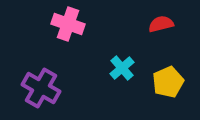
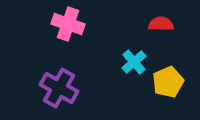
red semicircle: rotated 15 degrees clockwise
cyan cross: moved 12 px right, 6 px up
purple cross: moved 18 px right
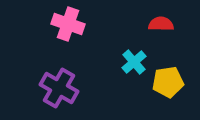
yellow pentagon: rotated 16 degrees clockwise
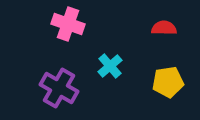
red semicircle: moved 3 px right, 4 px down
cyan cross: moved 24 px left, 4 px down
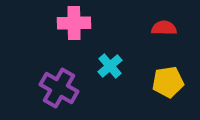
pink cross: moved 6 px right, 1 px up; rotated 20 degrees counterclockwise
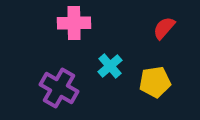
red semicircle: rotated 50 degrees counterclockwise
yellow pentagon: moved 13 px left
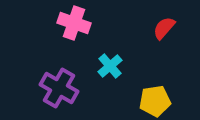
pink cross: rotated 20 degrees clockwise
yellow pentagon: moved 19 px down
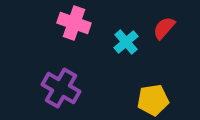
cyan cross: moved 16 px right, 24 px up
purple cross: moved 2 px right
yellow pentagon: moved 2 px left, 1 px up
